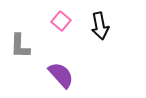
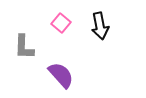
pink square: moved 2 px down
gray L-shape: moved 4 px right, 1 px down
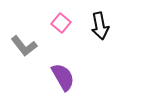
gray L-shape: moved 1 px up; rotated 40 degrees counterclockwise
purple semicircle: moved 2 px right, 2 px down; rotated 12 degrees clockwise
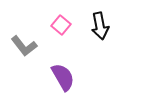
pink square: moved 2 px down
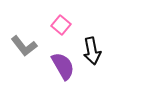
black arrow: moved 8 px left, 25 px down
purple semicircle: moved 11 px up
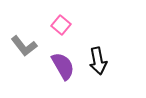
black arrow: moved 6 px right, 10 px down
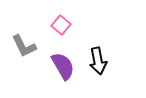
gray L-shape: rotated 12 degrees clockwise
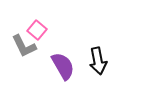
pink square: moved 24 px left, 5 px down
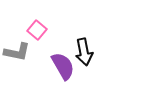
gray L-shape: moved 7 px left, 6 px down; rotated 52 degrees counterclockwise
black arrow: moved 14 px left, 9 px up
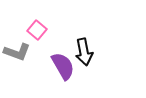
gray L-shape: rotated 8 degrees clockwise
